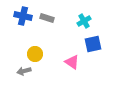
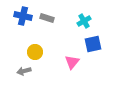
yellow circle: moved 2 px up
pink triangle: rotated 35 degrees clockwise
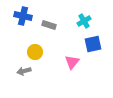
gray rectangle: moved 2 px right, 7 px down
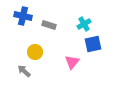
cyan cross: moved 3 px down
gray arrow: rotated 56 degrees clockwise
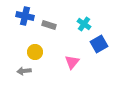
blue cross: moved 2 px right
cyan cross: rotated 24 degrees counterclockwise
blue square: moved 6 px right; rotated 18 degrees counterclockwise
gray arrow: rotated 48 degrees counterclockwise
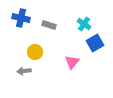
blue cross: moved 4 px left, 2 px down
blue square: moved 4 px left, 1 px up
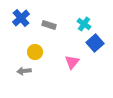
blue cross: rotated 36 degrees clockwise
blue square: rotated 12 degrees counterclockwise
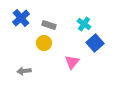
yellow circle: moved 9 px right, 9 px up
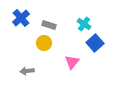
gray arrow: moved 3 px right
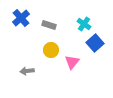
yellow circle: moved 7 px right, 7 px down
